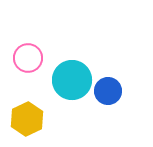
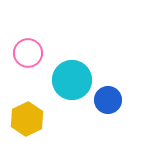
pink circle: moved 5 px up
blue circle: moved 9 px down
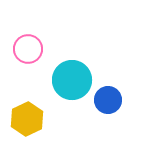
pink circle: moved 4 px up
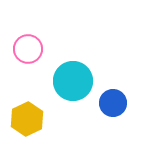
cyan circle: moved 1 px right, 1 px down
blue circle: moved 5 px right, 3 px down
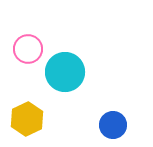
cyan circle: moved 8 px left, 9 px up
blue circle: moved 22 px down
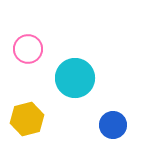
cyan circle: moved 10 px right, 6 px down
yellow hexagon: rotated 12 degrees clockwise
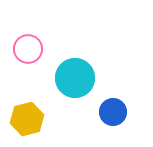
blue circle: moved 13 px up
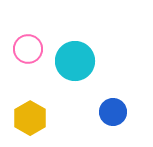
cyan circle: moved 17 px up
yellow hexagon: moved 3 px right, 1 px up; rotated 16 degrees counterclockwise
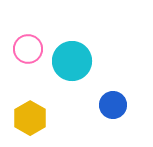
cyan circle: moved 3 px left
blue circle: moved 7 px up
